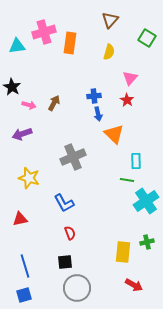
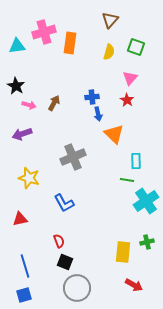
green square: moved 11 px left, 9 px down; rotated 12 degrees counterclockwise
black star: moved 4 px right, 1 px up
blue cross: moved 2 px left, 1 px down
red semicircle: moved 11 px left, 8 px down
black square: rotated 28 degrees clockwise
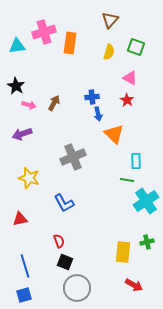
pink triangle: rotated 42 degrees counterclockwise
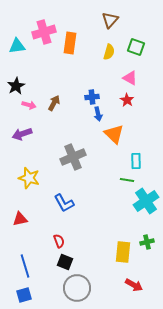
black star: rotated 12 degrees clockwise
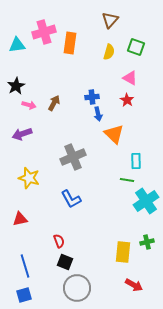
cyan triangle: moved 1 px up
blue L-shape: moved 7 px right, 4 px up
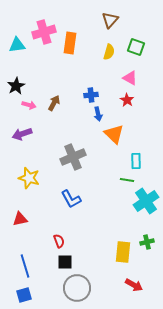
blue cross: moved 1 px left, 2 px up
black square: rotated 21 degrees counterclockwise
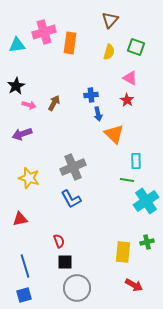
gray cross: moved 10 px down
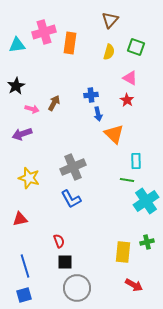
pink arrow: moved 3 px right, 4 px down
